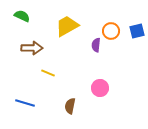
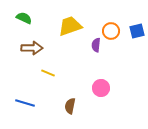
green semicircle: moved 2 px right, 2 px down
yellow trapezoid: moved 3 px right; rotated 10 degrees clockwise
pink circle: moved 1 px right
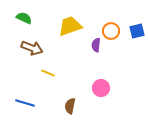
brown arrow: rotated 20 degrees clockwise
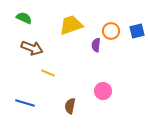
yellow trapezoid: moved 1 px right, 1 px up
pink circle: moved 2 px right, 3 px down
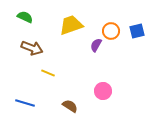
green semicircle: moved 1 px right, 1 px up
purple semicircle: rotated 24 degrees clockwise
brown semicircle: rotated 112 degrees clockwise
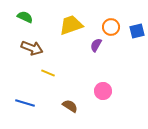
orange circle: moved 4 px up
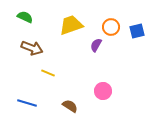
blue line: moved 2 px right
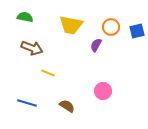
green semicircle: rotated 14 degrees counterclockwise
yellow trapezoid: rotated 150 degrees counterclockwise
brown semicircle: moved 3 px left
